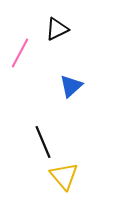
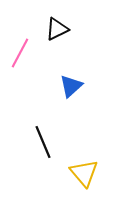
yellow triangle: moved 20 px right, 3 px up
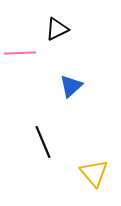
pink line: rotated 60 degrees clockwise
yellow triangle: moved 10 px right
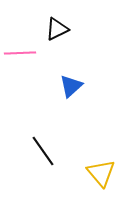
black line: moved 9 px down; rotated 12 degrees counterclockwise
yellow triangle: moved 7 px right
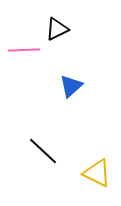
pink line: moved 4 px right, 3 px up
black line: rotated 12 degrees counterclockwise
yellow triangle: moved 4 px left; rotated 24 degrees counterclockwise
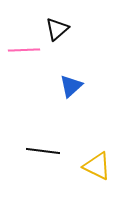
black triangle: rotated 15 degrees counterclockwise
black line: rotated 36 degrees counterclockwise
yellow triangle: moved 7 px up
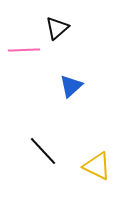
black triangle: moved 1 px up
black line: rotated 40 degrees clockwise
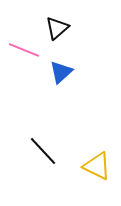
pink line: rotated 24 degrees clockwise
blue triangle: moved 10 px left, 14 px up
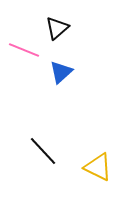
yellow triangle: moved 1 px right, 1 px down
